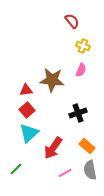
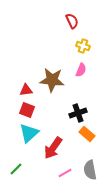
red semicircle: rotated 14 degrees clockwise
red square: rotated 28 degrees counterclockwise
orange rectangle: moved 12 px up
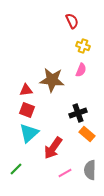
gray semicircle: rotated 12 degrees clockwise
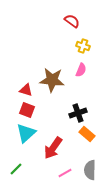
red semicircle: rotated 28 degrees counterclockwise
red triangle: rotated 24 degrees clockwise
cyan triangle: moved 3 px left
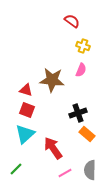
cyan triangle: moved 1 px left, 1 px down
red arrow: rotated 110 degrees clockwise
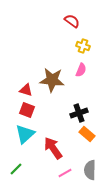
black cross: moved 1 px right
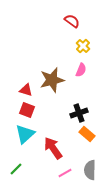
yellow cross: rotated 24 degrees clockwise
brown star: rotated 20 degrees counterclockwise
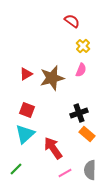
brown star: moved 2 px up
red triangle: moved 16 px up; rotated 48 degrees counterclockwise
